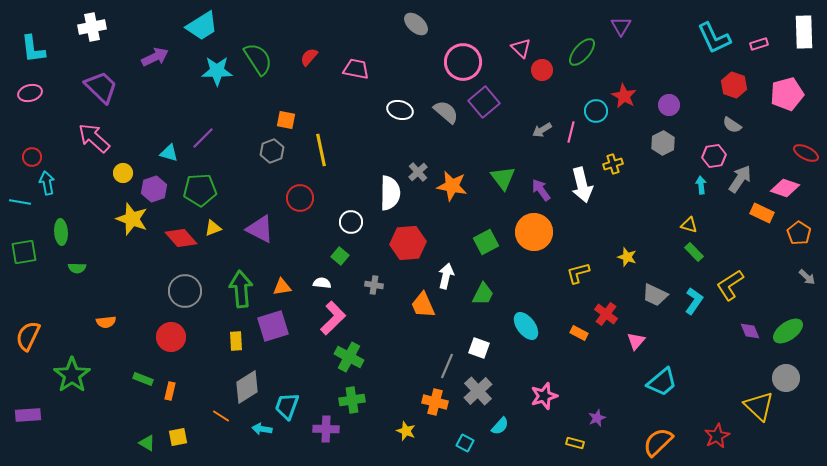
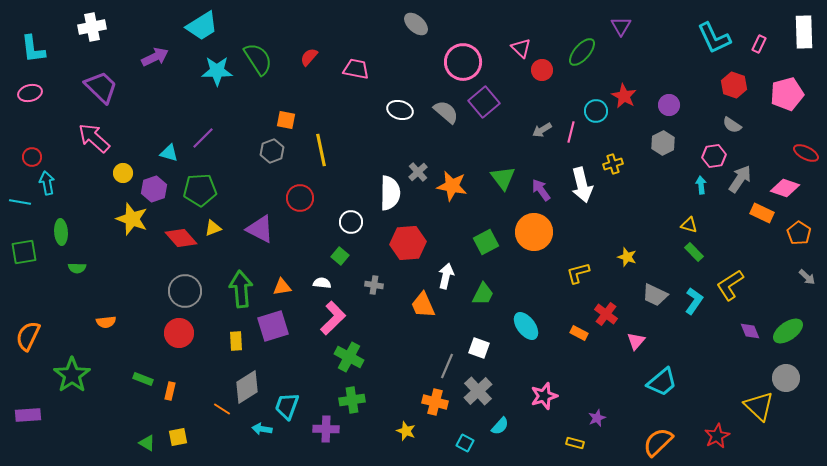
pink rectangle at (759, 44): rotated 48 degrees counterclockwise
red circle at (171, 337): moved 8 px right, 4 px up
orange line at (221, 416): moved 1 px right, 7 px up
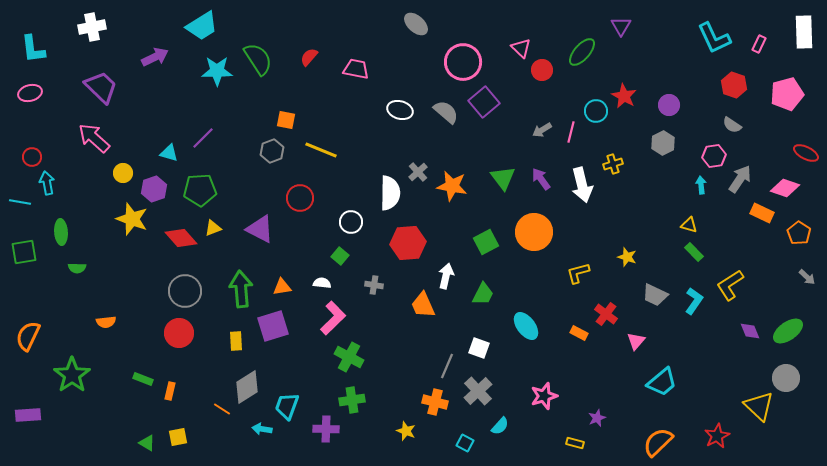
yellow line at (321, 150): rotated 56 degrees counterclockwise
purple arrow at (541, 190): moved 11 px up
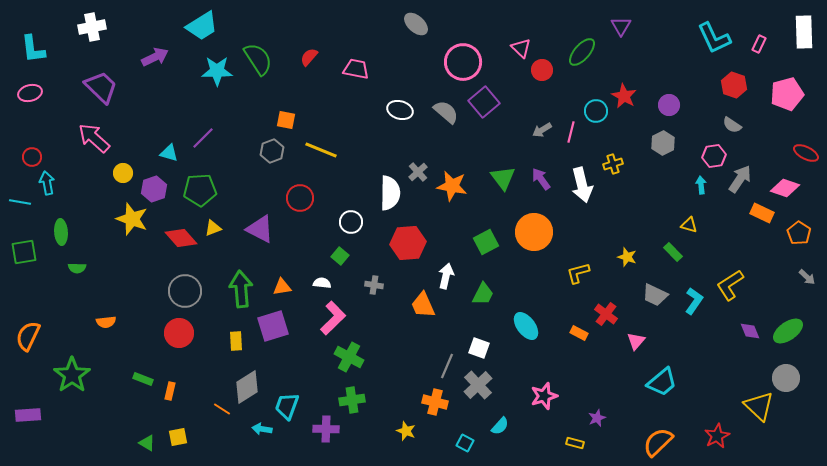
green rectangle at (694, 252): moved 21 px left
gray cross at (478, 391): moved 6 px up
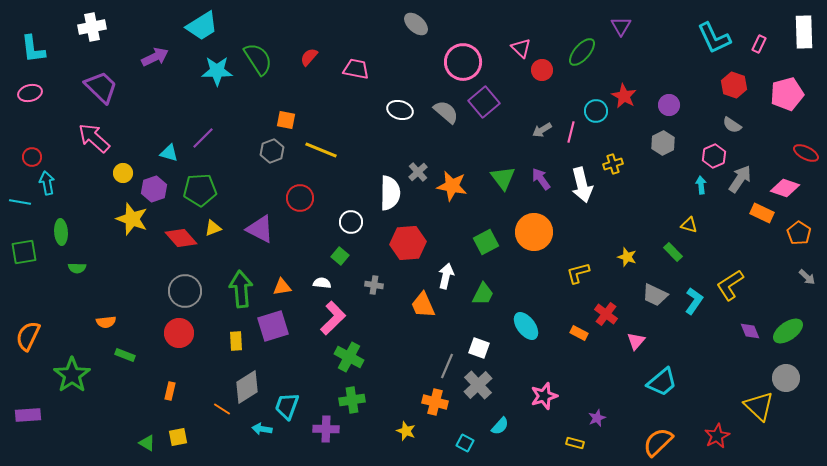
pink hexagon at (714, 156): rotated 15 degrees counterclockwise
green rectangle at (143, 379): moved 18 px left, 24 px up
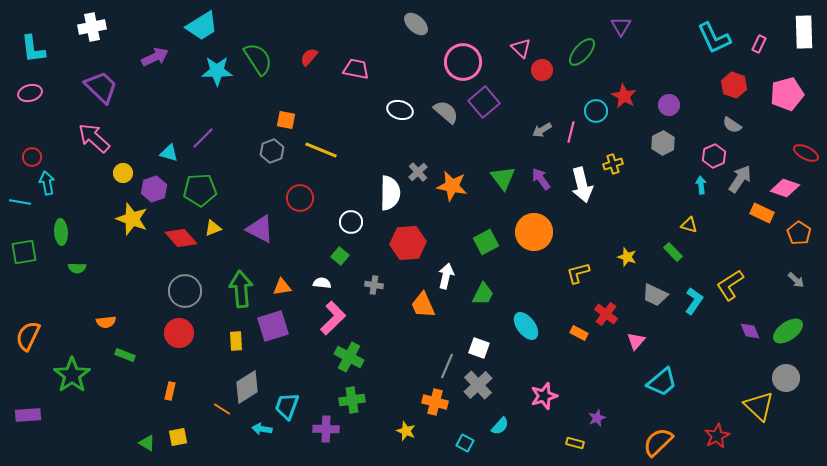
gray arrow at (807, 277): moved 11 px left, 3 px down
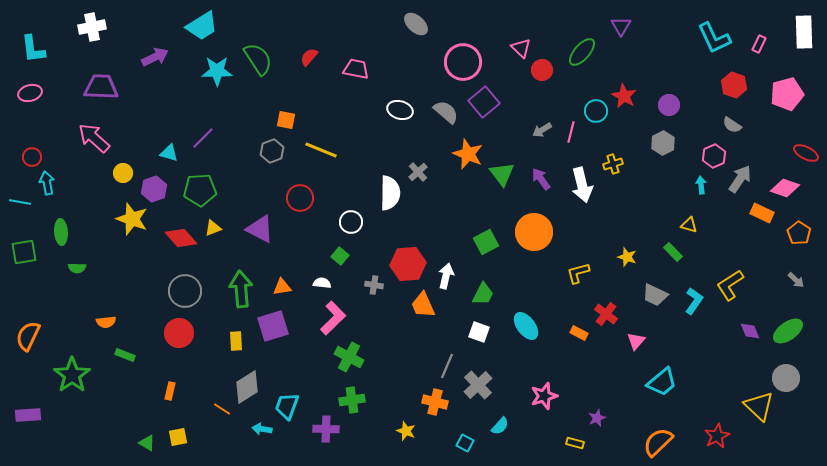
purple trapezoid at (101, 87): rotated 42 degrees counterclockwise
green triangle at (503, 178): moved 1 px left, 4 px up
orange star at (452, 186): moved 16 px right, 32 px up; rotated 12 degrees clockwise
red hexagon at (408, 243): moved 21 px down
white square at (479, 348): moved 16 px up
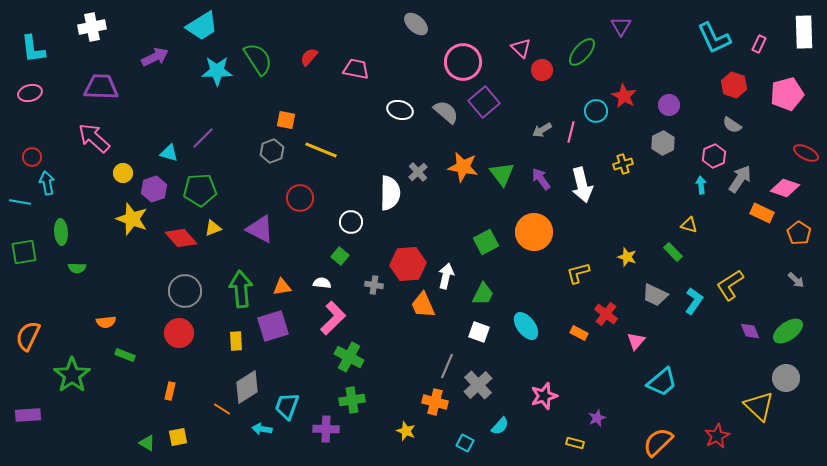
orange star at (468, 154): moved 5 px left, 13 px down; rotated 12 degrees counterclockwise
yellow cross at (613, 164): moved 10 px right
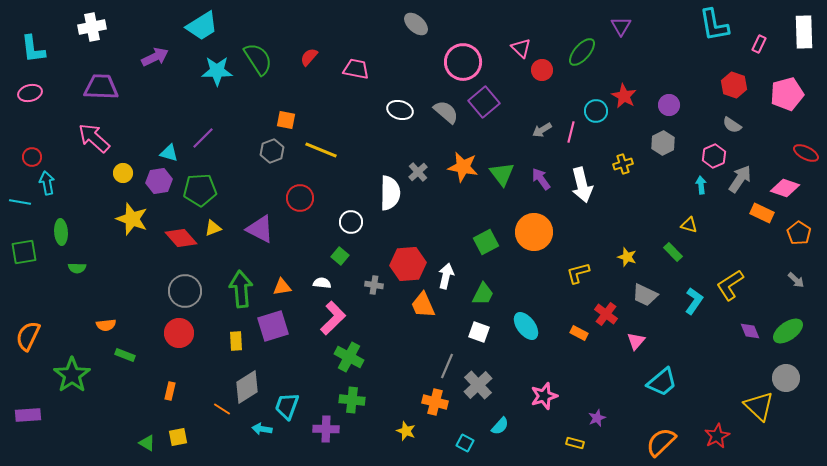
cyan L-shape at (714, 38): moved 13 px up; rotated 15 degrees clockwise
purple hexagon at (154, 189): moved 5 px right, 8 px up; rotated 10 degrees clockwise
gray trapezoid at (655, 295): moved 10 px left
orange semicircle at (106, 322): moved 3 px down
green cross at (352, 400): rotated 15 degrees clockwise
orange semicircle at (658, 442): moved 3 px right
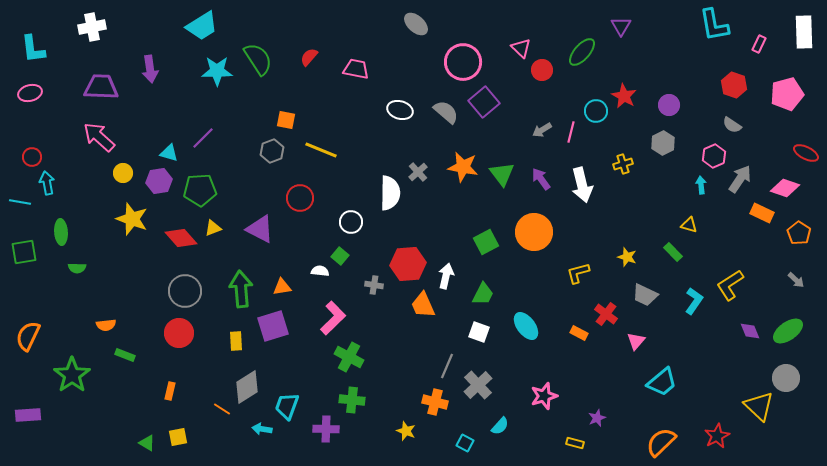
purple arrow at (155, 57): moved 5 px left, 12 px down; rotated 108 degrees clockwise
pink arrow at (94, 138): moved 5 px right, 1 px up
white semicircle at (322, 283): moved 2 px left, 12 px up
